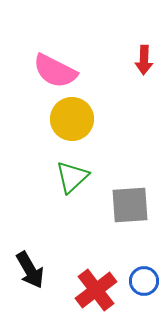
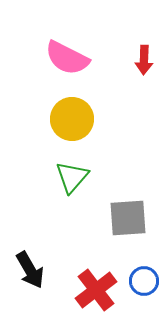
pink semicircle: moved 12 px right, 13 px up
green triangle: rotated 6 degrees counterclockwise
gray square: moved 2 px left, 13 px down
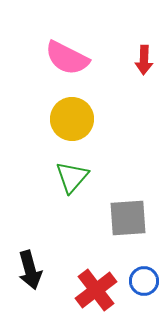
black arrow: rotated 15 degrees clockwise
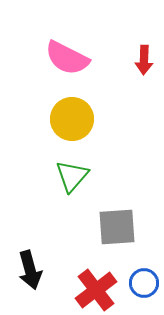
green triangle: moved 1 px up
gray square: moved 11 px left, 9 px down
blue circle: moved 2 px down
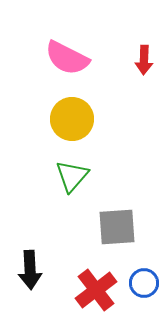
black arrow: rotated 12 degrees clockwise
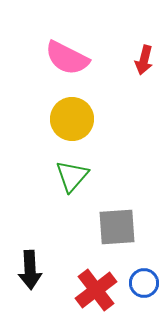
red arrow: rotated 12 degrees clockwise
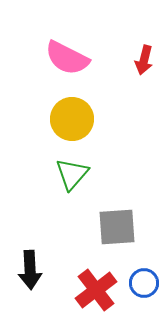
green triangle: moved 2 px up
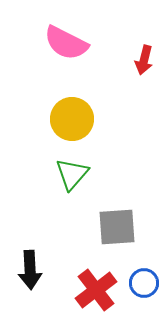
pink semicircle: moved 1 px left, 15 px up
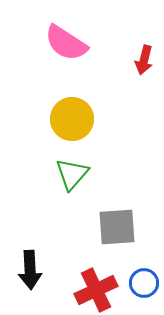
pink semicircle: rotated 6 degrees clockwise
red cross: rotated 12 degrees clockwise
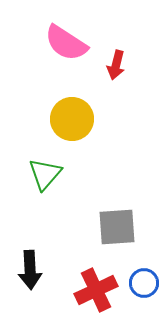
red arrow: moved 28 px left, 5 px down
green triangle: moved 27 px left
